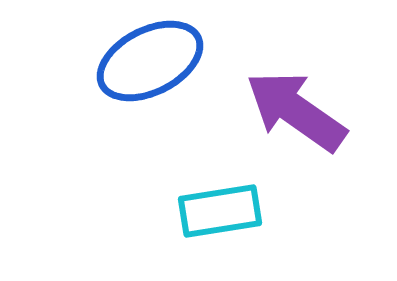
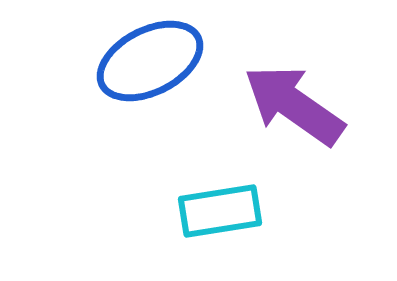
purple arrow: moved 2 px left, 6 px up
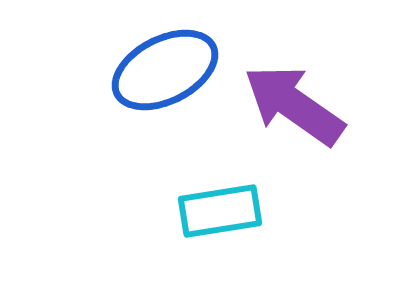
blue ellipse: moved 15 px right, 9 px down
